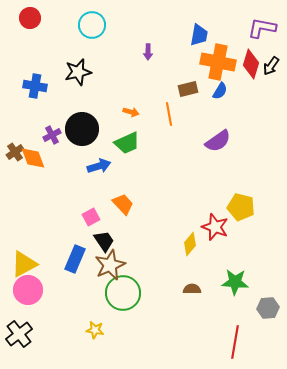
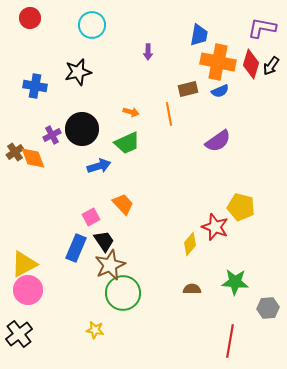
blue semicircle: rotated 36 degrees clockwise
blue rectangle: moved 1 px right, 11 px up
red line: moved 5 px left, 1 px up
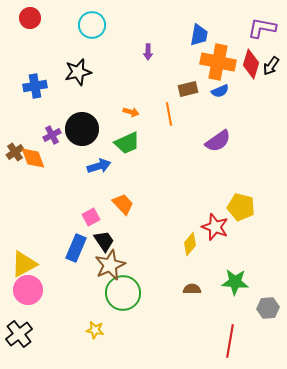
blue cross: rotated 20 degrees counterclockwise
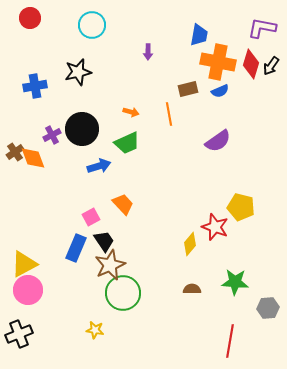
black cross: rotated 16 degrees clockwise
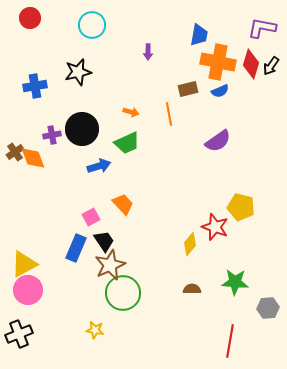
purple cross: rotated 18 degrees clockwise
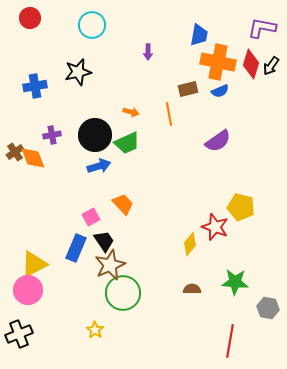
black circle: moved 13 px right, 6 px down
yellow triangle: moved 10 px right
gray hexagon: rotated 15 degrees clockwise
yellow star: rotated 24 degrees clockwise
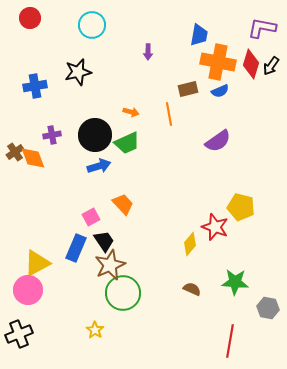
yellow triangle: moved 3 px right, 1 px up
brown semicircle: rotated 24 degrees clockwise
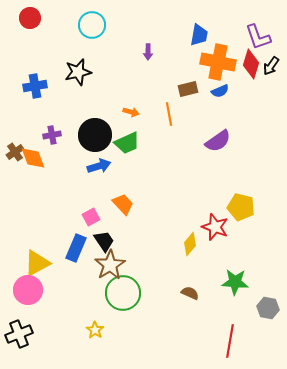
purple L-shape: moved 4 px left, 9 px down; rotated 120 degrees counterclockwise
brown star: rotated 8 degrees counterclockwise
brown semicircle: moved 2 px left, 4 px down
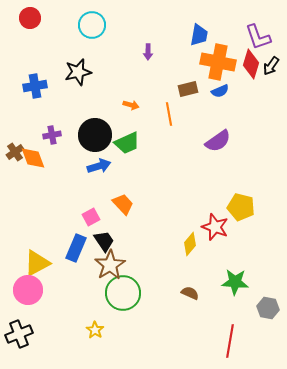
orange arrow: moved 7 px up
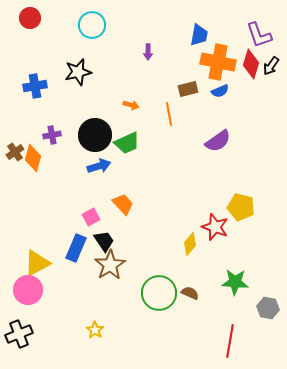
purple L-shape: moved 1 px right, 2 px up
orange diamond: rotated 36 degrees clockwise
green circle: moved 36 px right
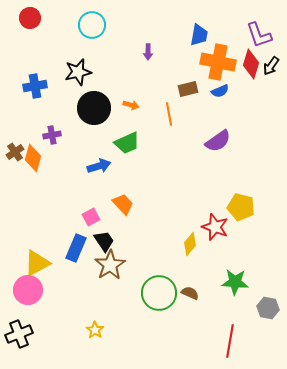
black circle: moved 1 px left, 27 px up
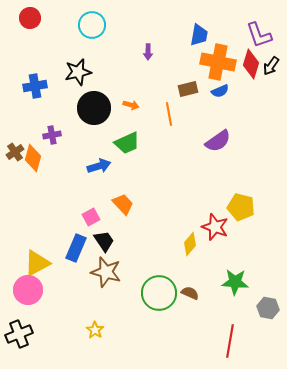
brown star: moved 4 px left, 7 px down; rotated 24 degrees counterclockwise
